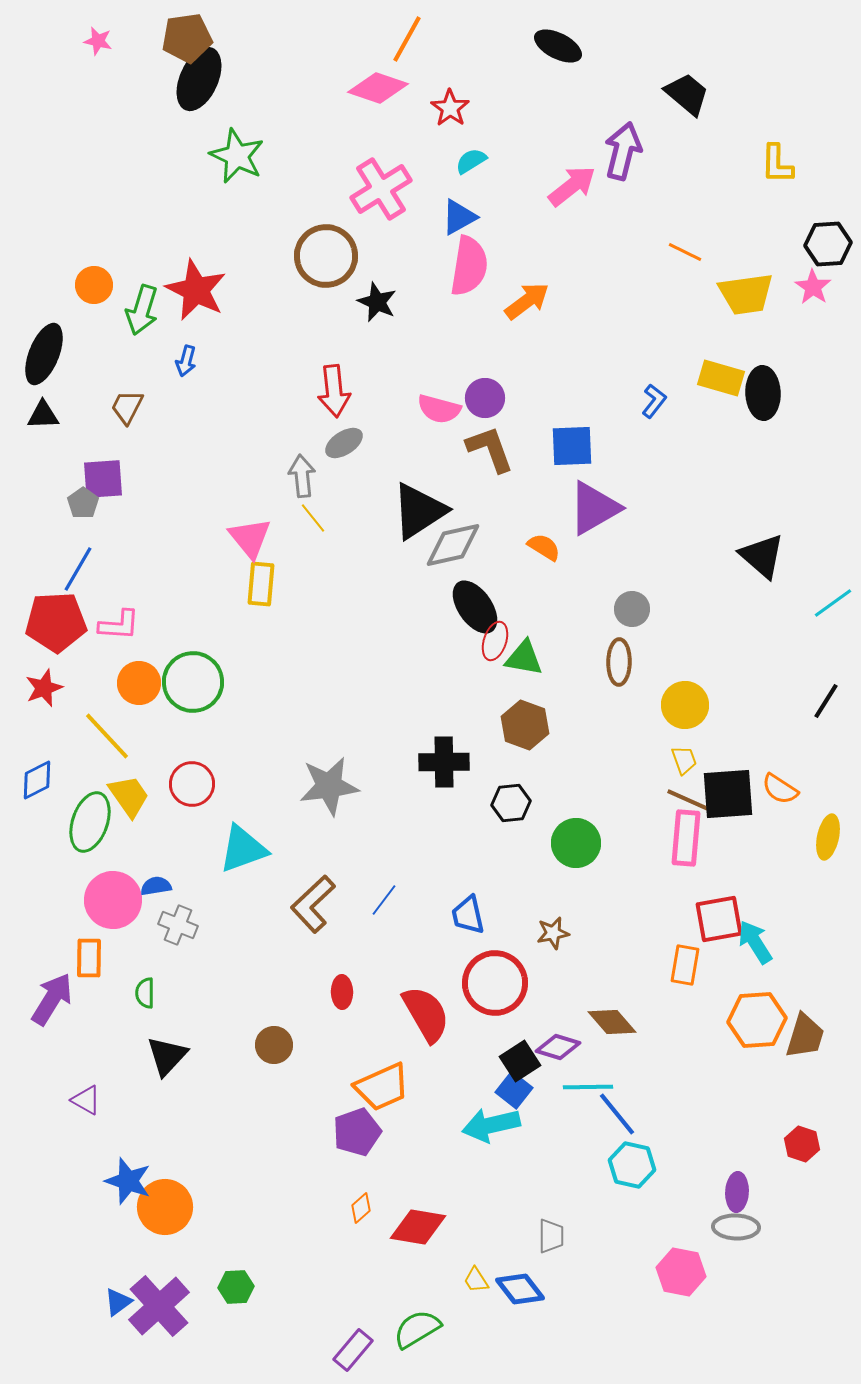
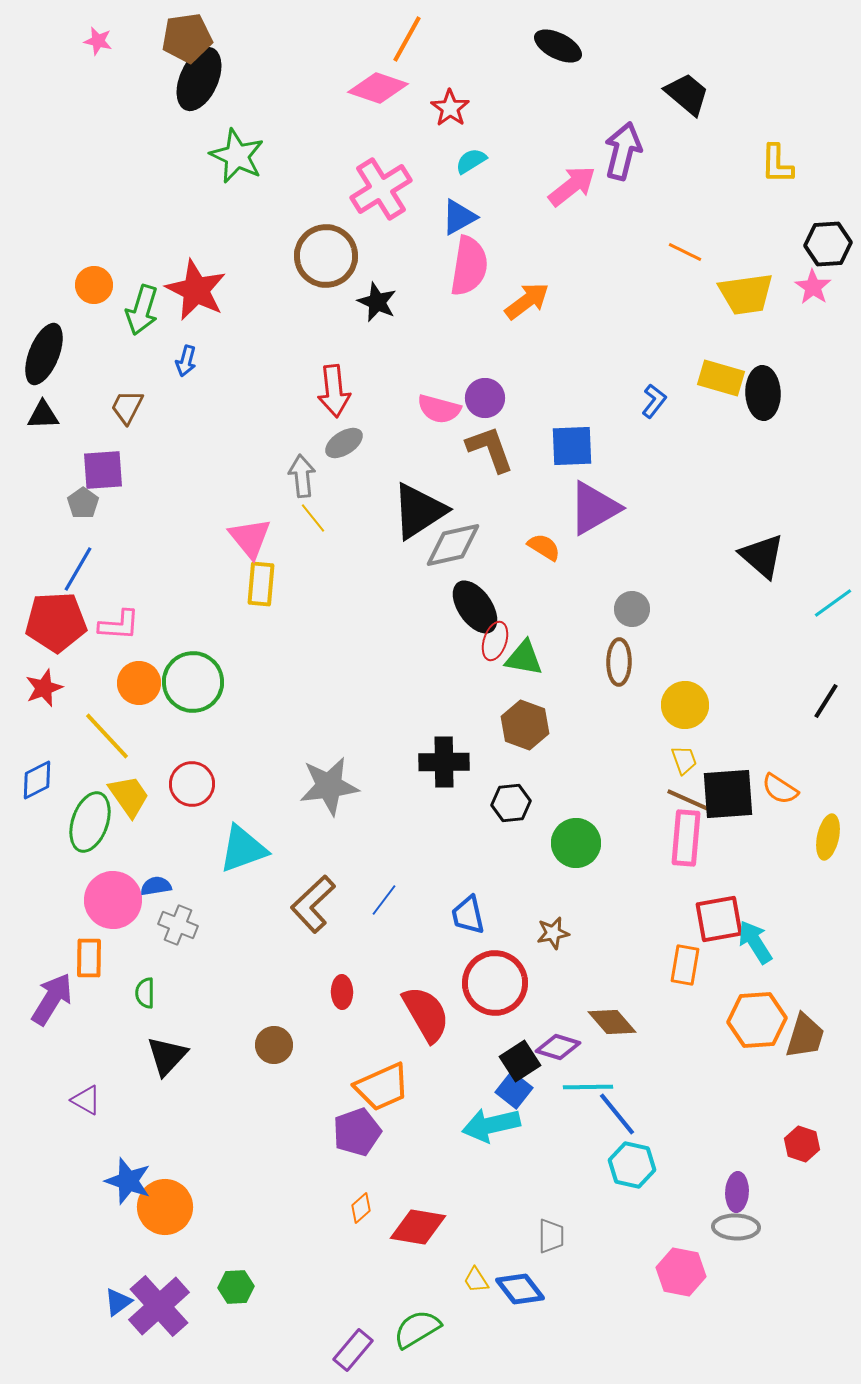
purple square at (103, 479): moved 9 px up
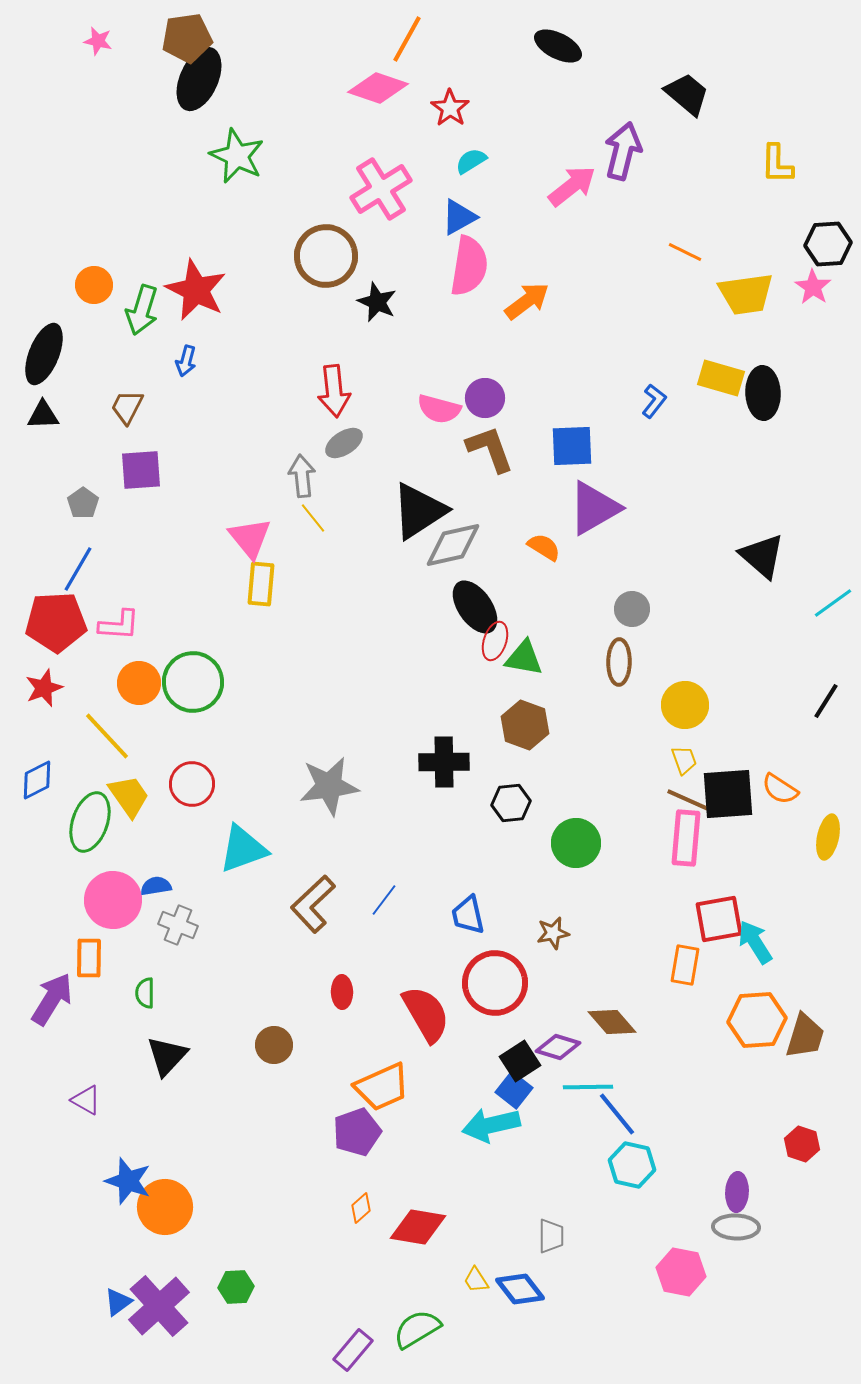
purple square at (103, 470): moved 38 px right
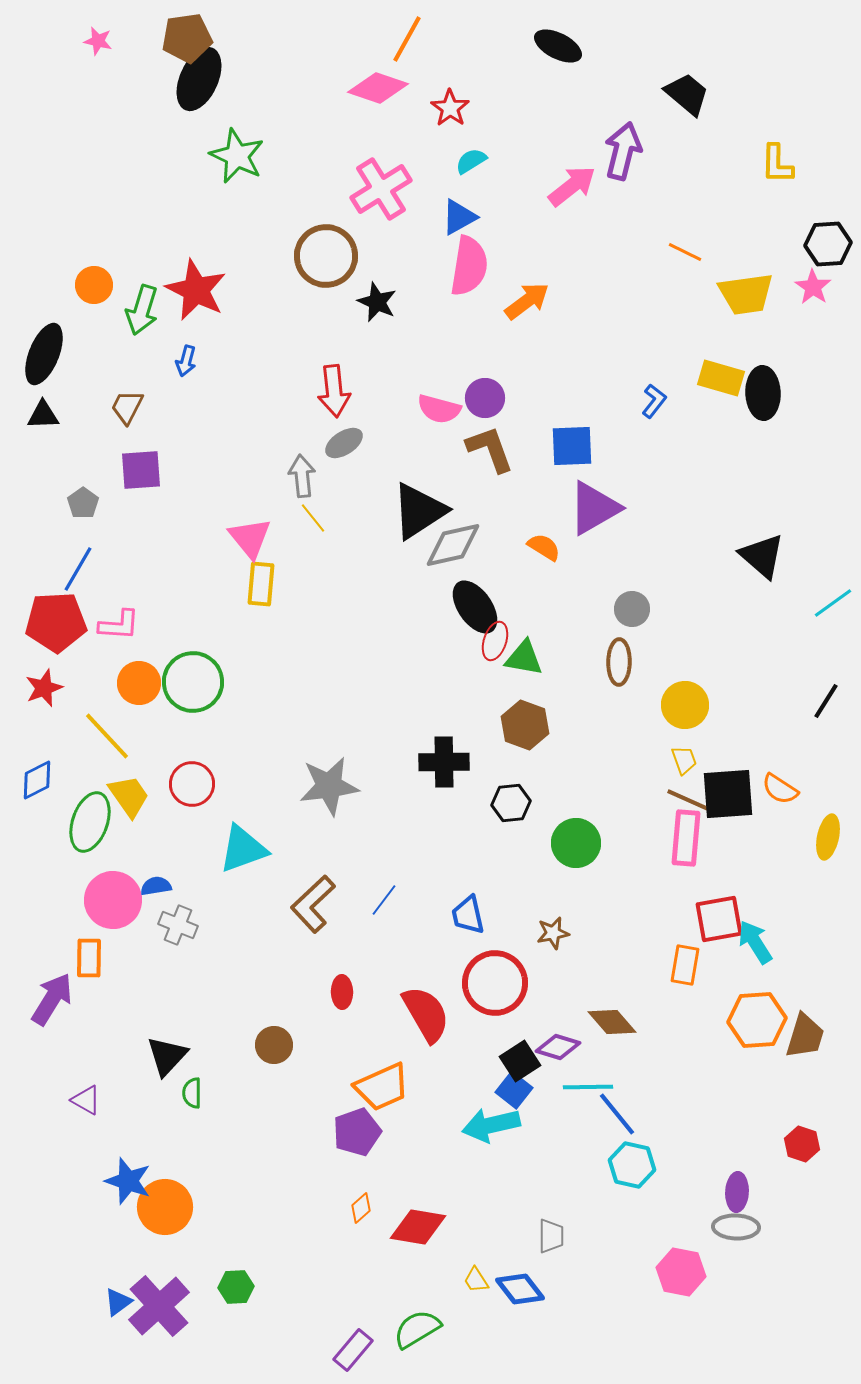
green semicircle at (145, 993): moved 47 px right, 100 px down
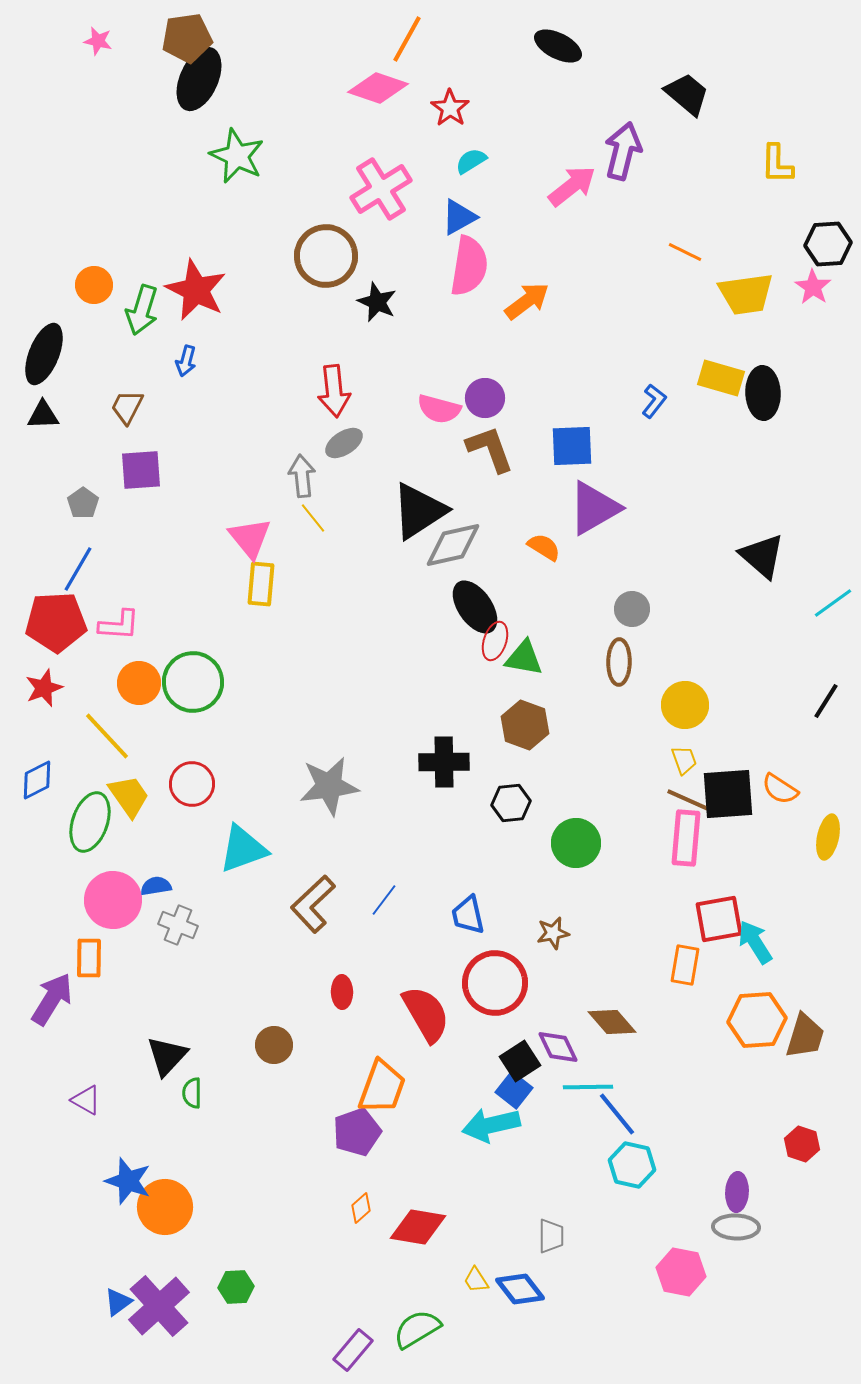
purple diamond at (558, 1047): rotated 48 degrees clockwise
orange trapezoid at (382, 1087): rotated 46 degrees counterclockwise
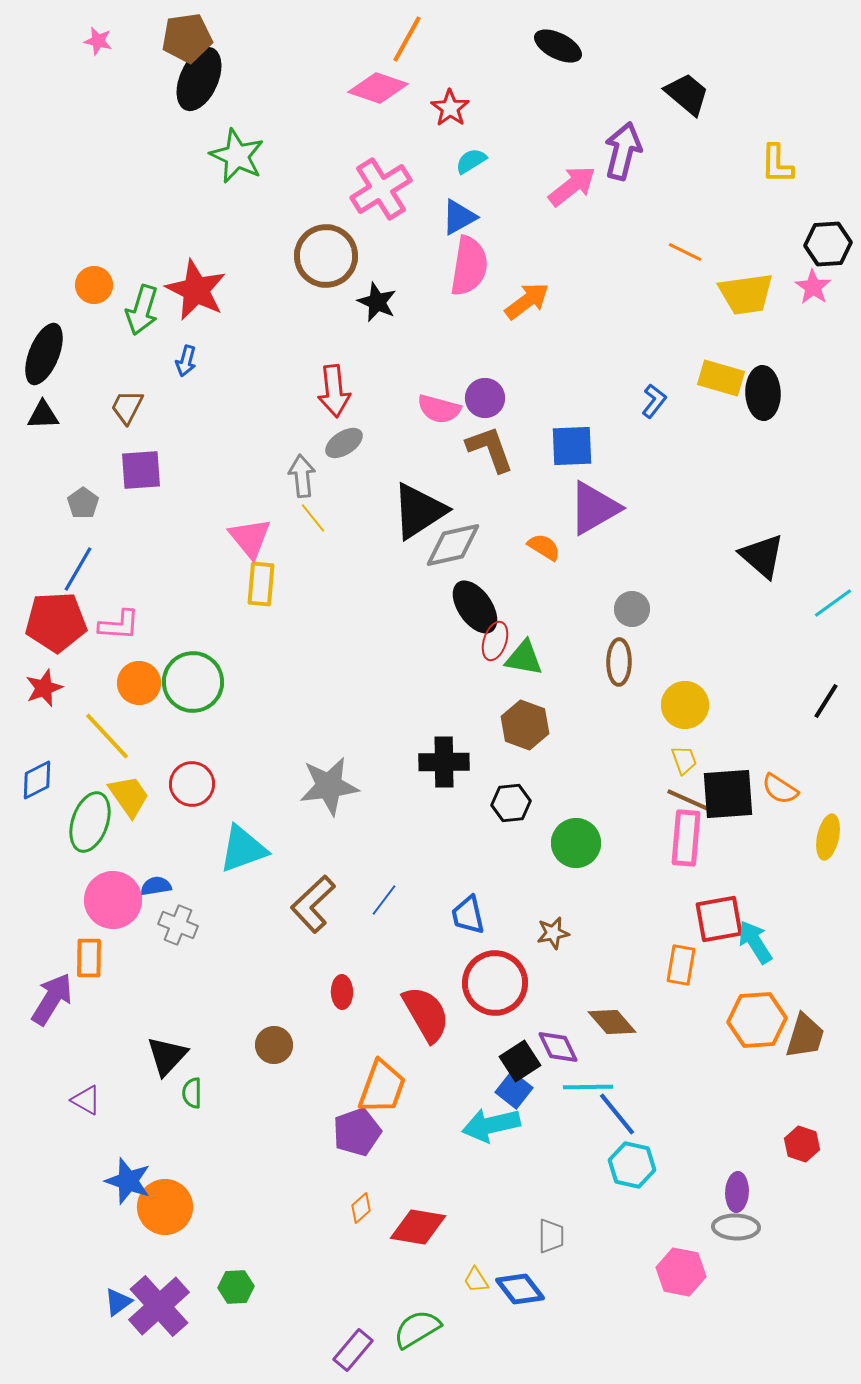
orange rectangle at (685, 965): moved 4 px left
